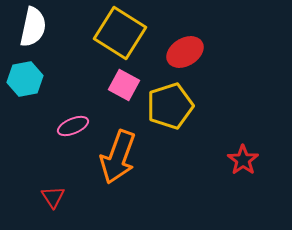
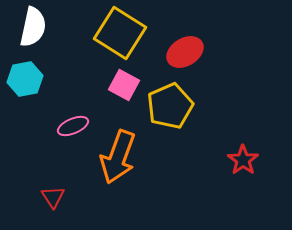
yellow pentagon: rotated 6 degrees counterclockwise
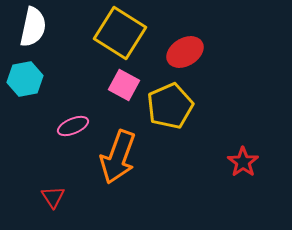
red star: moved 2 px down
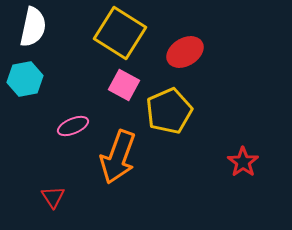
yellow pentagon: moved 1 px left, 5 px down
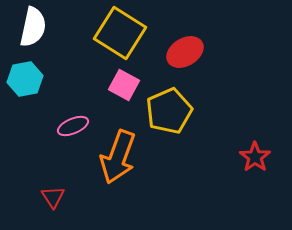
red star: moved 12 px right, 5 px up
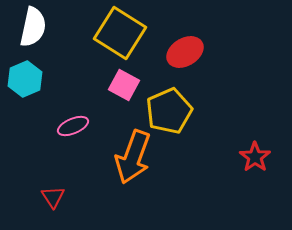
cyan hexagon: rotated 12 degrees counterclockwise
orange arrow: moved 15 px right
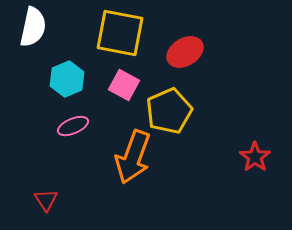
yellow square: rotated 21 degrees counterclockwise
cyan hexagon: moved 42 px right
red triangle: moved 7 px left, 3 px down
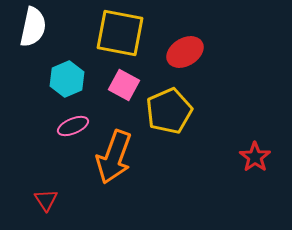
orange arrow: moved 19 px left
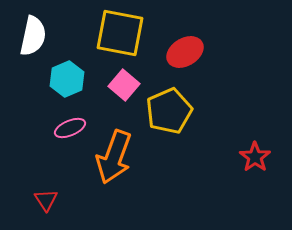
white semicircle: moved 9 px down
pink square: rotated 12 degrees clockwise
pink ellipse: moved 3 px left, 2 px down
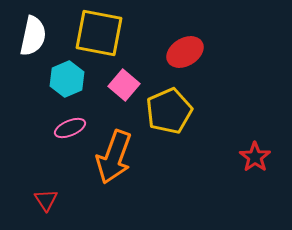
yellow square: moved 21 px left
